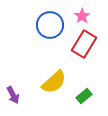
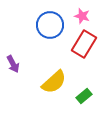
pink star: rotated 21 degrees counterclockwise
purple arrow: moved 31 px up
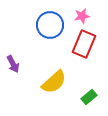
pink star: rotated 28 degrees counterclockwise
red rectangle: rotated 8 degrees counterclockwise
green rectangle: moved 5 px right, 1 px down
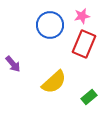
purple arrow: rotated 12 degrees counterclockwise
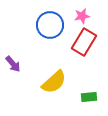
red rectangle: moved 2 px up; rotated 8 degrees clockwise
green rectangle: rotated 35 degrees clockwise
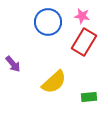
pink star: rotated 21 degrees clockwise
blue circle: moved 2 px left, 3 px up
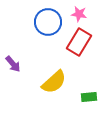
pink star: moved 3 px left, 2 px up
red rectangle: moved 5 px left
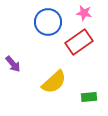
pink star: moved 5 px right, 1 px up
red rectangle: rotated 24 degrees clockwise
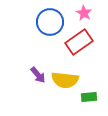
pink star: rotated 21 degrees clockwise
blue circle: moved 2 px right
purple arrow: moved 25 px right, 11 px down
yellow semicircle: moved 11 px right, 2 px up; rotated 48 degrees clockwise
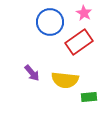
purple arrow: moved 6 px left, 2 px up
